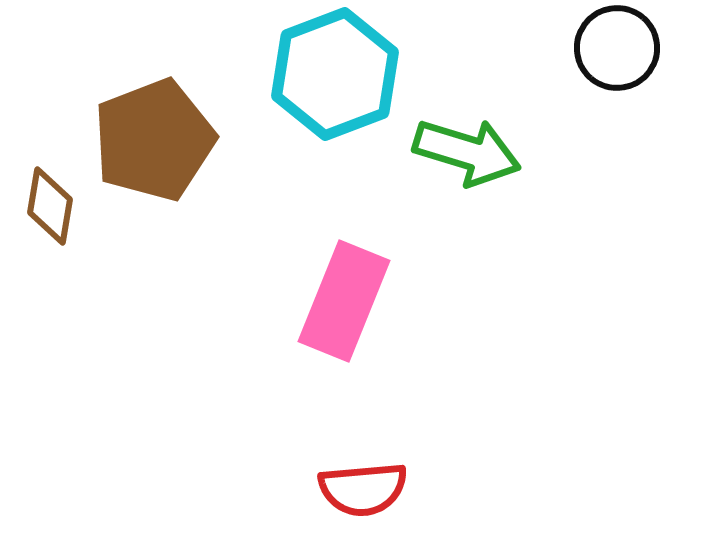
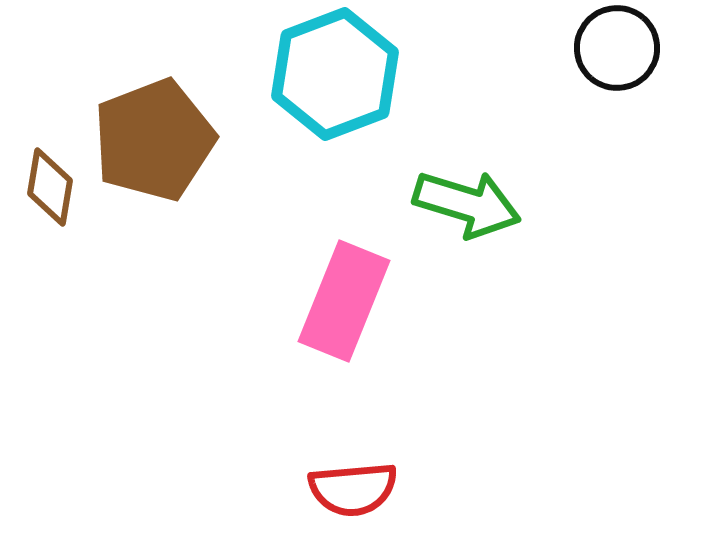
green arrow: moved 52 px down
brown diamond: moved 19 px up
red semicircle: moved 10 px left
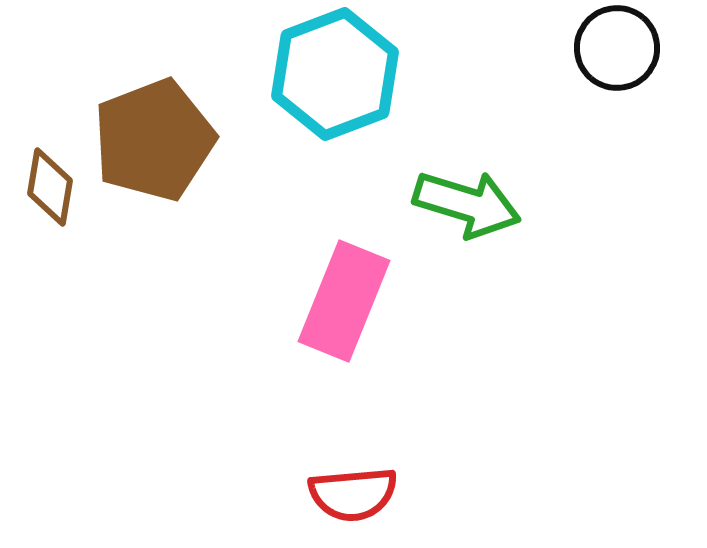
red semicircle: moved 5 px down
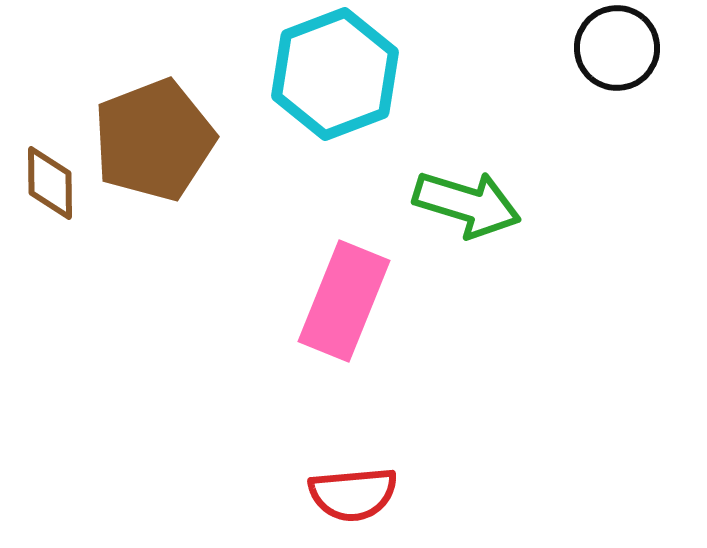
brown diamond: moved 4 px up; rotated 10 degrees counterclockwise
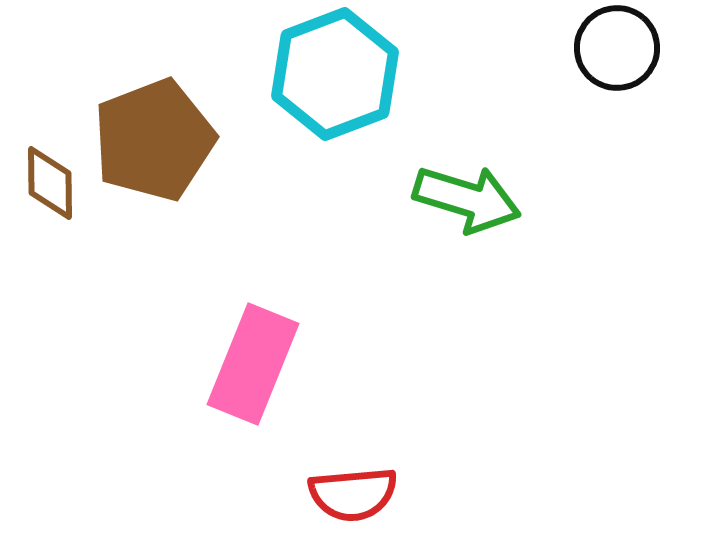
green arrow: moved 5 px up
pink rectangle: moved 91 px left, 63 px down
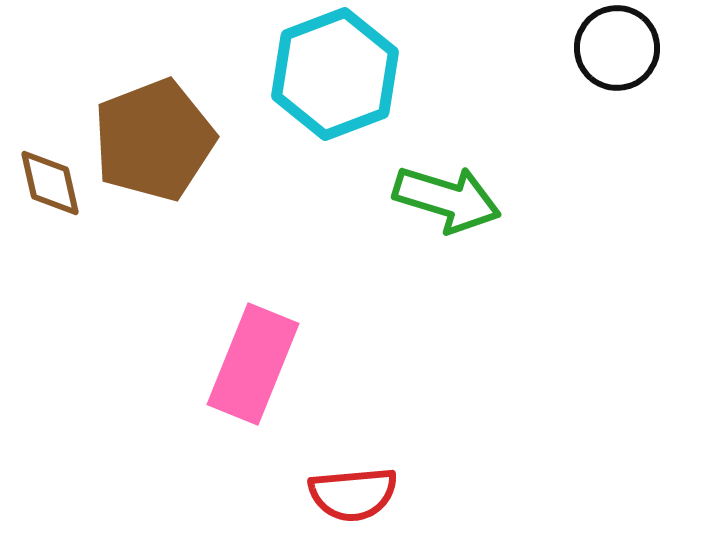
brown diamond: rotated 12 degrees counterclockwise
green arrow: moved 20 px left
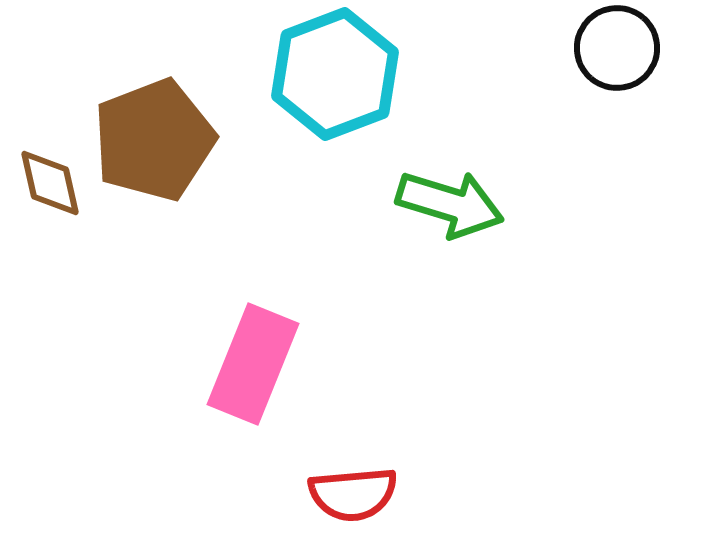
green arrow: moved 3 px right, 5 px down
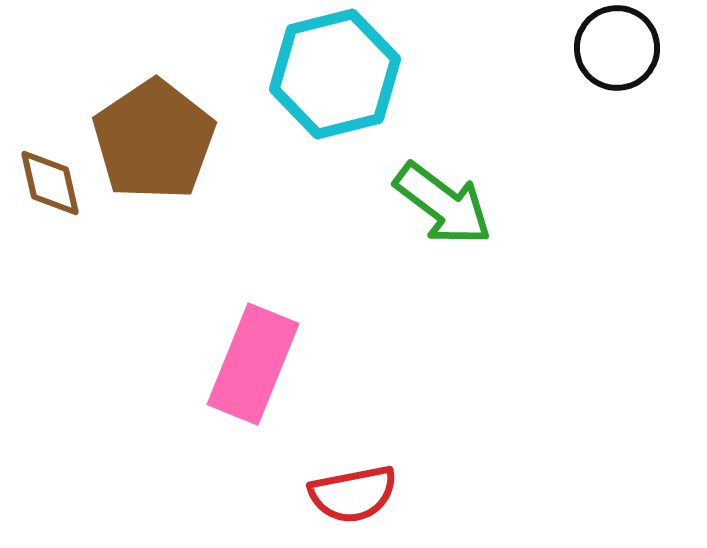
cyan hexagon: rotated 7 degrees clockwise
brown pentagon: rotated 13 degrees counterclockwise
green arrow: moved 7 px left; rotated 20 degrees clockwise
red semicircle: rotated 6 degrees counterclockwise
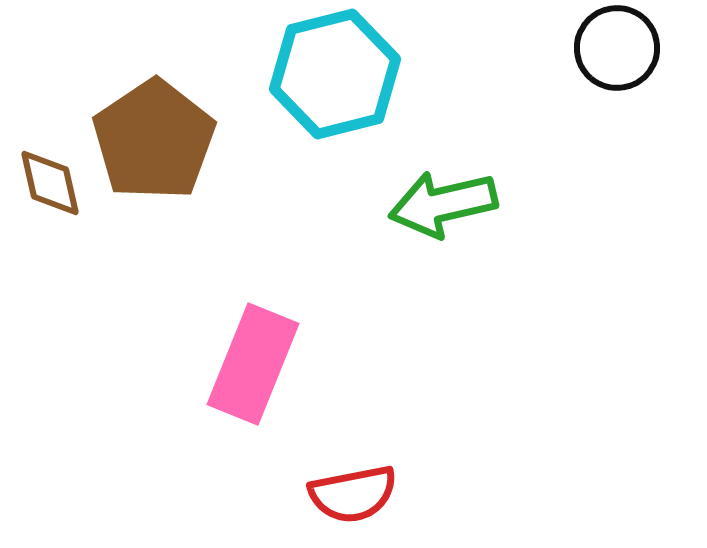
green arrow: rotated 130 degrees clockwise
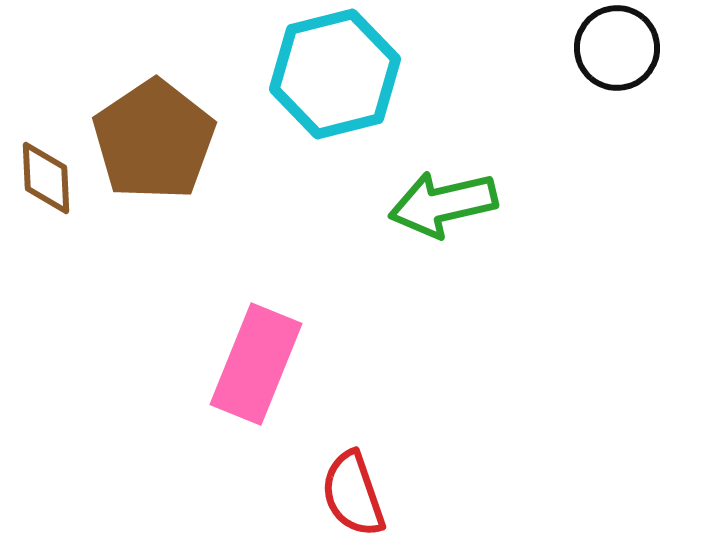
brown diamond: moved 4 px left, 5 px up; rotated 10 degrees clockwise
pink rectangle: moved 3 px right
red semicircle: rotated 82 degrees clockwise
